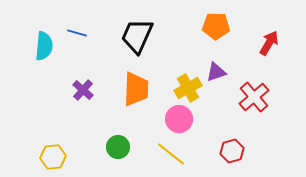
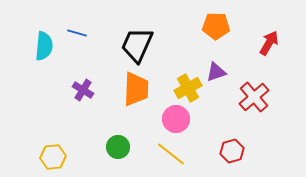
black trapezoid: moved 9 px down
purple cross: rotated 10 degrees counterclockwise
pink circle: moved 3 px left
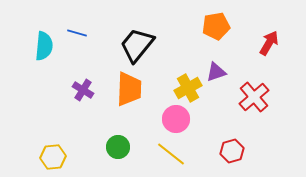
orange pentagon: rotated 12 degrees counterclockwise
black trapezoid: rotated 15 degrees clockwise
orange trapezoid: moved 7 px left
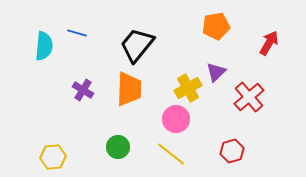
purple triangle: rotated 25 degrees counterclockwise
red cross: moved 5 px left
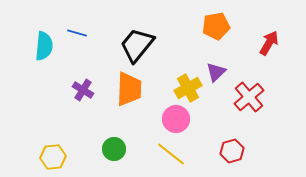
green circle: moved 4 px left, 2 px down
